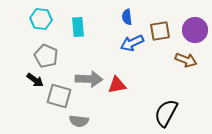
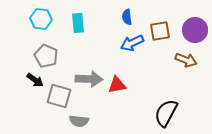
cyan rectangle: moved 4 px up
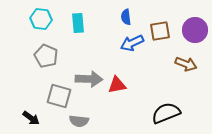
blue semicircle: moved 1 px left
brown arrow: moved 4 px down
black arrow: moved 4 px left, 38 px down
black semicircle: rotated 40 degrees clockwise
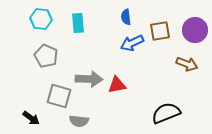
brown arrow: moved 1 px right
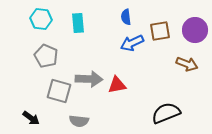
gray square: moved 5 px up
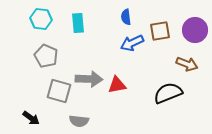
black semicircle: moved 2 px right, 20 px up
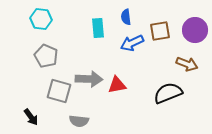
cyan rectangle: moved 20 px right, 5 px down
black arrow: moved 1 px up; rotated 18 degrees clockwise
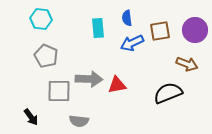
blue semicircle: moved 1 px right, 1 px down
gray square: rotated 15 degrees counterclockwise
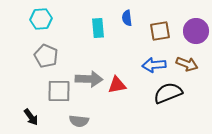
cyan hexagon: rotated 10 degrees counterclockwise
purple circle: moved 1 px right, 1 px down
blue arrow: moved 22 px right, 22 px down; rotated 20 degrees clockwise
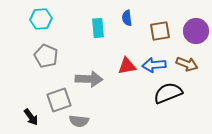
red triangle: moved 10 px right, 19 px up
gray square: moved 9 px down; rotated 20 degrees counterclockwise
